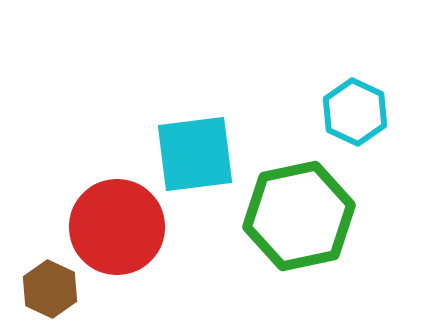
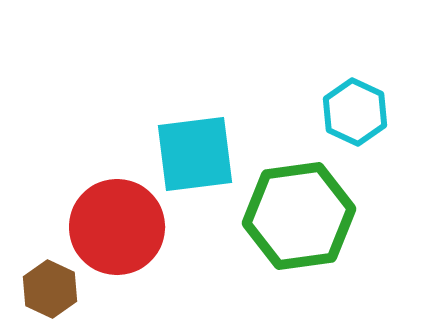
green hexagon: rotated 4 degrees clockwise
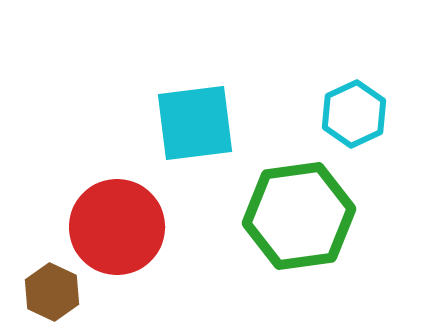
cyan hexagon: moved 1 px left, 2 px down; rotated 10 degrees clockwise
cyan square: moved 31 px up
brown hexagon: moved 2 px right, 3 px down
